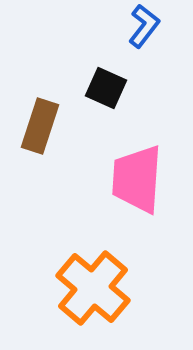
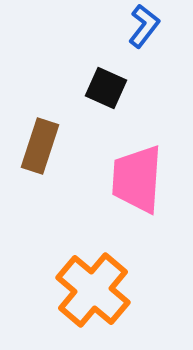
brown rectangle: moved 20 px down
orange cross: moved 2 px down
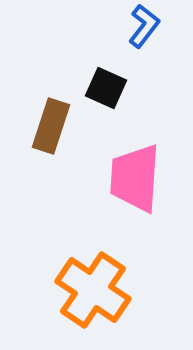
brown rectangle: moved 11 px right, 20 px up
pink trapezoid: moved 2 px left, 1 px up
orange cross: rotated 6 degrees counterclockwise
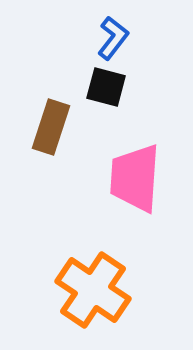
blue L-shape: moved 31 px left, 12 px down
black square: moved 1 px up; rotated 9 degrees counterclockwise
brown rectangle: moved 1 px down
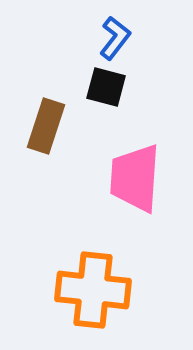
blue L-shape: moved 2 px right
brown rectangle: moved 5 px left, 1 px up
orange cross: rotated 28 degrees counterclockwise
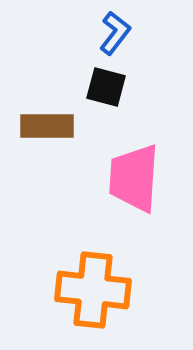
blue L-shape: moved 5 px up
brown rectangle: moved 1 px right; rotated 72 degrees clockwise
pink trapezoid: moved 1 px left
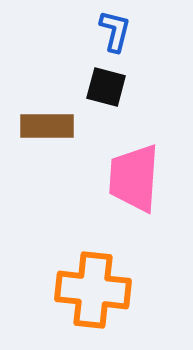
blue L-shape: moved 2 px up; rotated 24 degrees counterclockwise
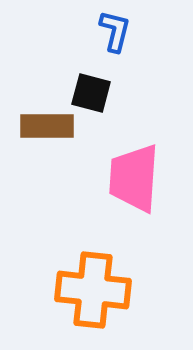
black square: moved 15 px left, 6 px down
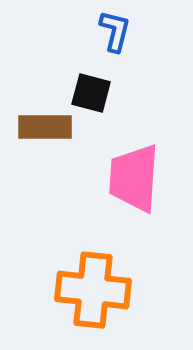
brown rectangle: moved 2 px left, 1 px down
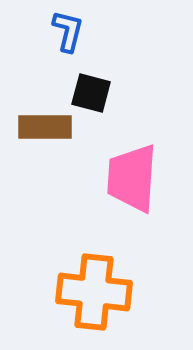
blue L-shape: moved 47 px left
pink trapezoid: moved 2 px left
orange cross: moved 1 px right, 2 px down
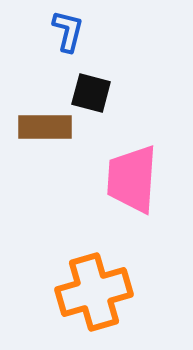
pink trapezoid: moved 1 px down
orange cross: rotated 22 degrees counterclockwise
